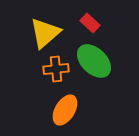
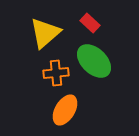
orange cross: moved 4 px down
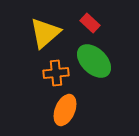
orange ellipse: rotated 8 degrees counterclockwise
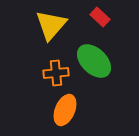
red rectangle: moved 10 px right, 6 px up
yellow triangle: moved 6 px right, 8 px up; rotated 8 degrees counterclockwise
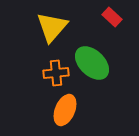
red rectangle: moved 12 px right
yellow triangle: moved 1 px right, 2 px down
green ellipse: moved 2 px left, 2 px down
